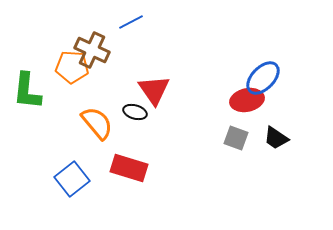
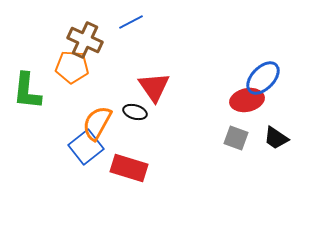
brown cross: moved 7 px left, 10 px up
red triangle: moved 3 px up
orange semicircle: rotated 111 degrees counterclockwise
blue square: moved 14 px right, 32 px up
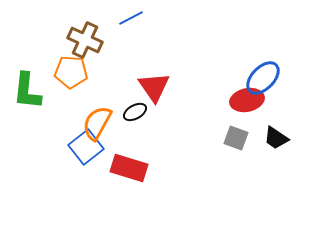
blue line: moved 4 px up
orange pentagon: moved 1 px left, 5 px down
black ellipse: rotated 45 degrees counterclockwise
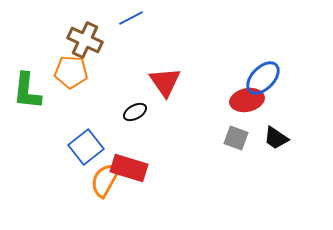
red triangle: moved 11 px right, 5 px up
orange semicircle: moved 8 px right, 57 px down
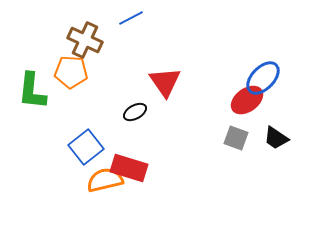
green L-shape: moved 5 px right
red ellipse: rotated 24 degrees counterclockwise
orange semicircle: rotated 48 degrees clockwise
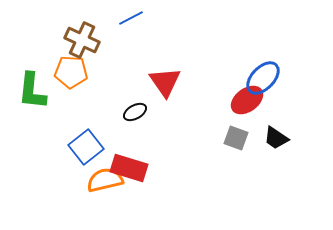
brown cross: moved 3 px left
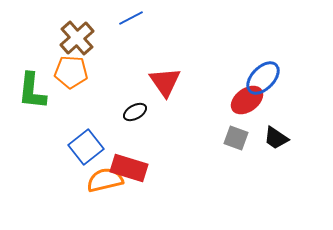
brown cross: moved 5 px left, 2 px up; rotated 24 degrees clockwise
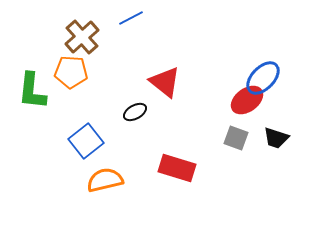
brown cross: moved 5 px right, 1 px up
red triangle: rotated 16 degrees counterclockwise
black trapezoid: rotated 16 degrees counterclockwise
blue square: moved 6 px up
red rectangle: moved 48 px right
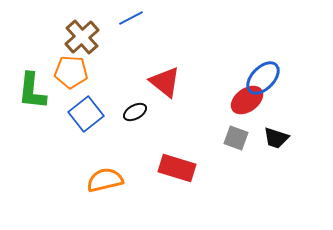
blue square: moved 27 px up
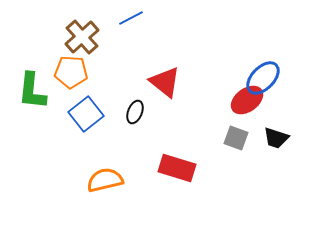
black ellipse: rotated 40 degrees counterclockwise
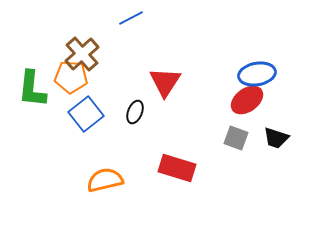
brown cross: moved 17 px down
orange pentagon: moved 5 px down
blue ellipse: moved 6 px left, 4 px up; rotated 36 degrees clockwise
red triangle: rotated 24 degrees clockwise
green L-shape: moved 2 px up
